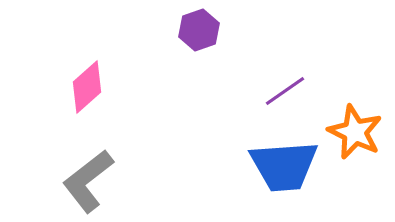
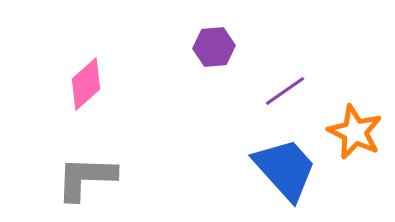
purple hexagon: moved 15 px right, 17 px down; rotated 15 degrees clockwise
pink diamond: moved 1 px left, 3 px up
blue trapezoid: moved 1 px right, 3 px down; rotated 128 degrees counterclockwise
gray L-shape: moved 2 px left, 3 px up; rotated 40 degrees clockwise
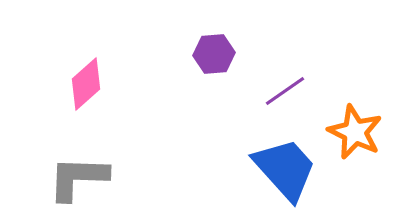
purple hexagon: moved 7 px down
gray L-shape: moved 8 px left
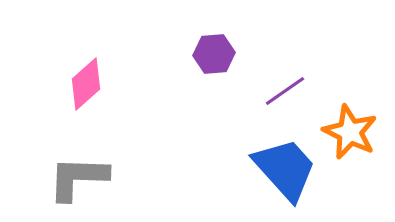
orange star: moved 5 px left
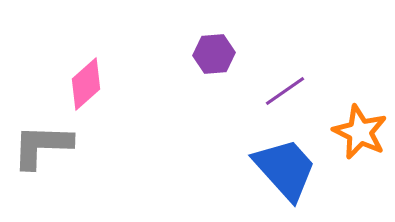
orange star: moved 10 px right
gray L-shape: moved 36 px left, 32 px up
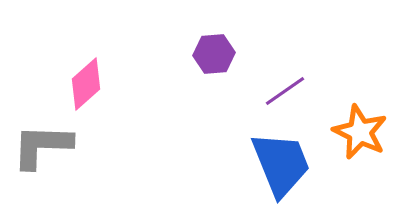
blue trapezoid: moved 4 px left, 5 px up; rotated 20 degrees clockwise
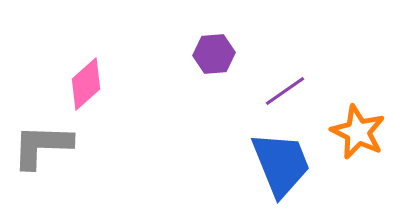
orange star: moved 2 px left
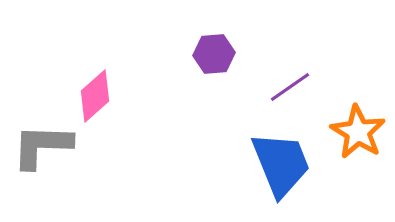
pink diamond: moved 9 px right, 12 px down
purple line: moved 5 px right, 4 px up
orange star: rotated 6 degrees clockwise
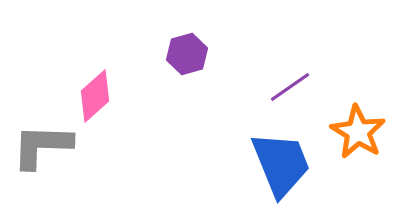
purple hexagon: moved 27 px left; rotated 12 degrees counterclockwise
